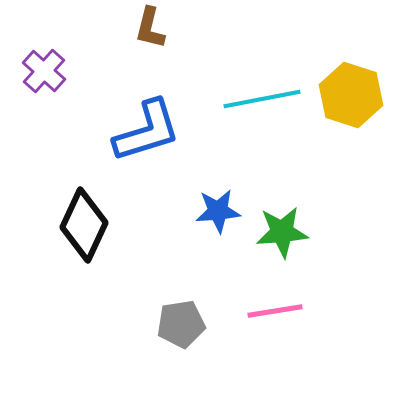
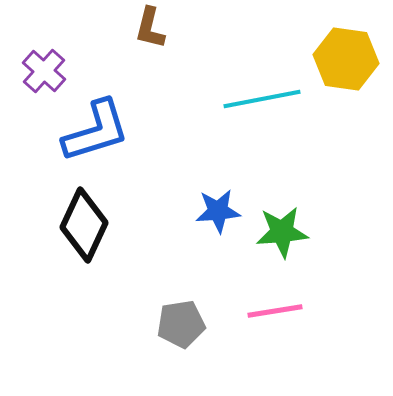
yellow hexagon: moved 5 px left, 36 px up; rotated 10 degrees counterclockwise
blue L-shape: moved 51 px left
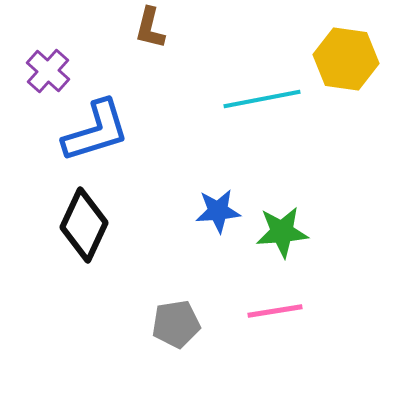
purple cross: moved 4 px right
gray pentagon: moved 5 px left
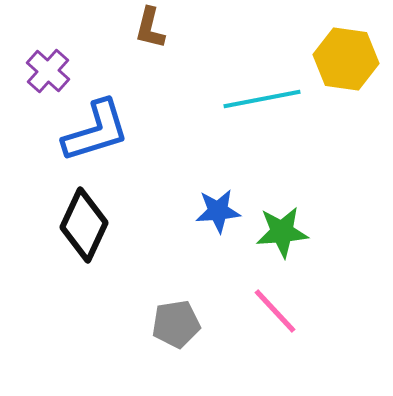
pink line: rotated 56 degrees clockwise
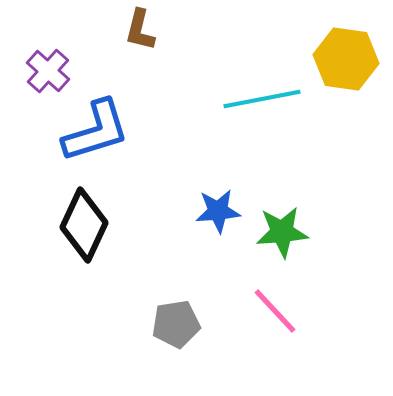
brown L-shape: moved 10 px left, 2 px down
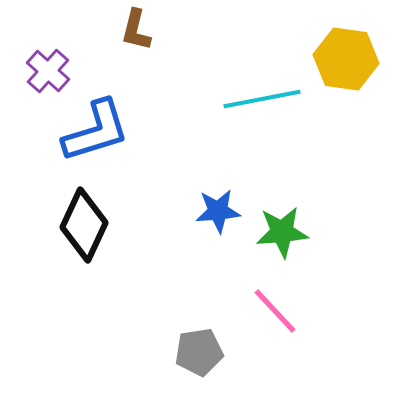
brown L-shape: moved 4 px left
gray pentagon: moved 23 px right, 28 px down
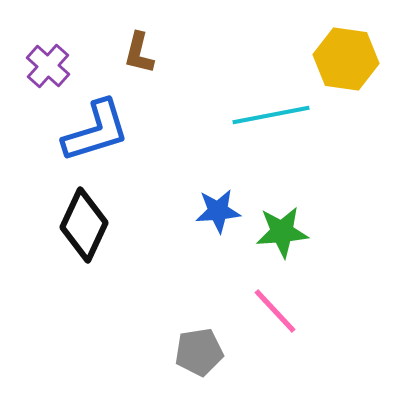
brown L-shape: moved 3 px right, 23 px down
purple cross: moved 5 px up
cyan line: moved 9 px right, 16 px down
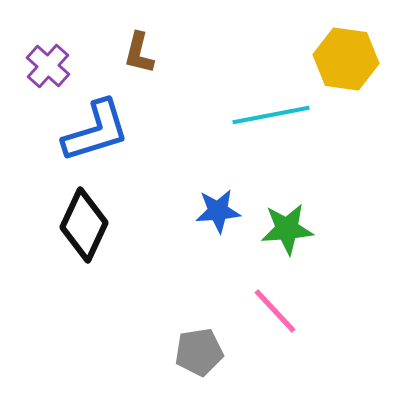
green star: moved 5 px right, 3 px up
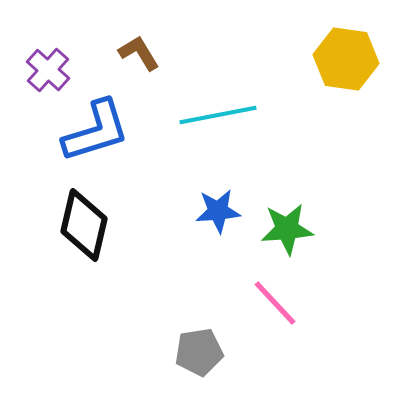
brown L-shape: rotated 135 degrees clockwise
purple cross: moved 4 px down
cyan line: moved 53 px left
black diamond: rotated 12 degrees counterclockwise
pink line: moved 8 px up
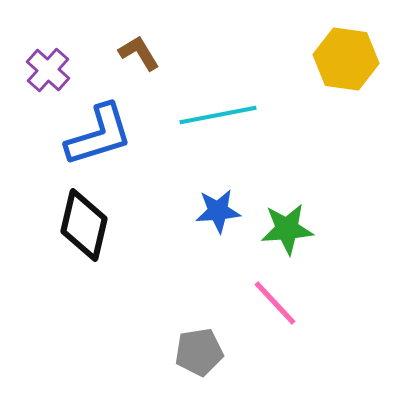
blue L-shape: moved 3 px right, 4 px down
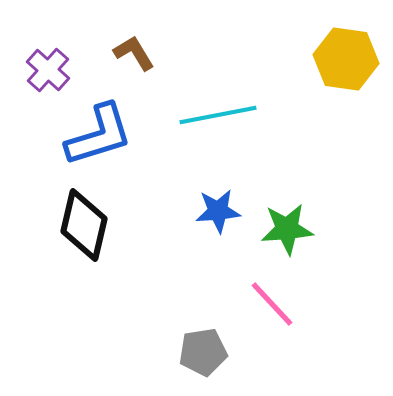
brown L-shape: moved 5 px left
pink line: moved 3 px left, 1 px down
gray pentagon: moved 4 px right
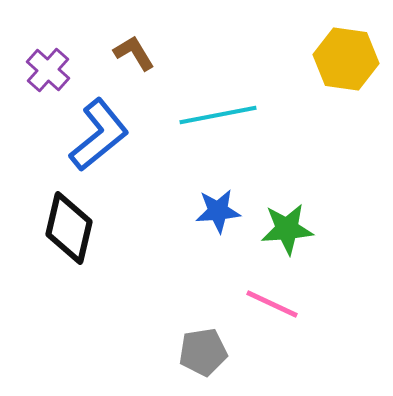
blue L-shape: rotated 22 degrees counterclockwise
black diamond: moved 15 px left, 3 px down
pink line: rotated 22 degrees counterclockwise
